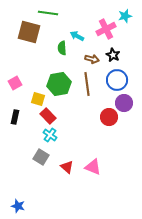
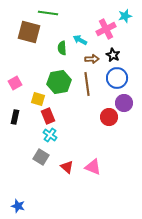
cyan arrow: moved 3 px right, 4 px down
brown arrow: rotated 16 degrees counterclockwise
blue circle: moved 2 px up
green hexagon: moved 2 px up
red rectangle: rotated 21 degrees clockwise
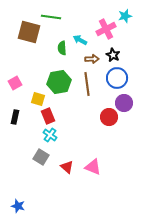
green line: moved 3 px right, 4 px down
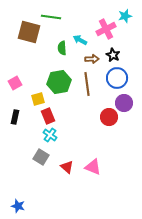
yellow square: rotated 32 degrees counterclockwise
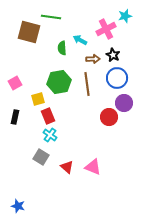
brown arrow: moved 1 px right
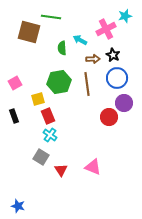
black rectangle: moved 1 px left, 1 px up; rotated 32 degrees counterclockwise
red triangle: moved 6 px left, 3 px down; rotated 16 degrees clockwise
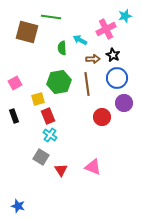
brown square: moved 2 px left
red circle: moved 7 px left
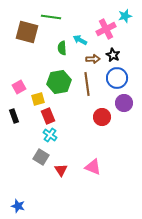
pink square: moved 4 px right, 4 px down
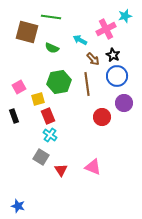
green semicircle: moved 10 px left; rotated 64 degrees counterclockwise
brown arrow: rotated 48 degrees clockwise
blue circle: moved 2 px up
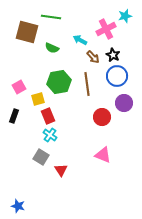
brown arrow: moved 2 px up
black rectangle: rotated 40 degrees clockwise
pink triangle: moved 10 px right, 12 px up
